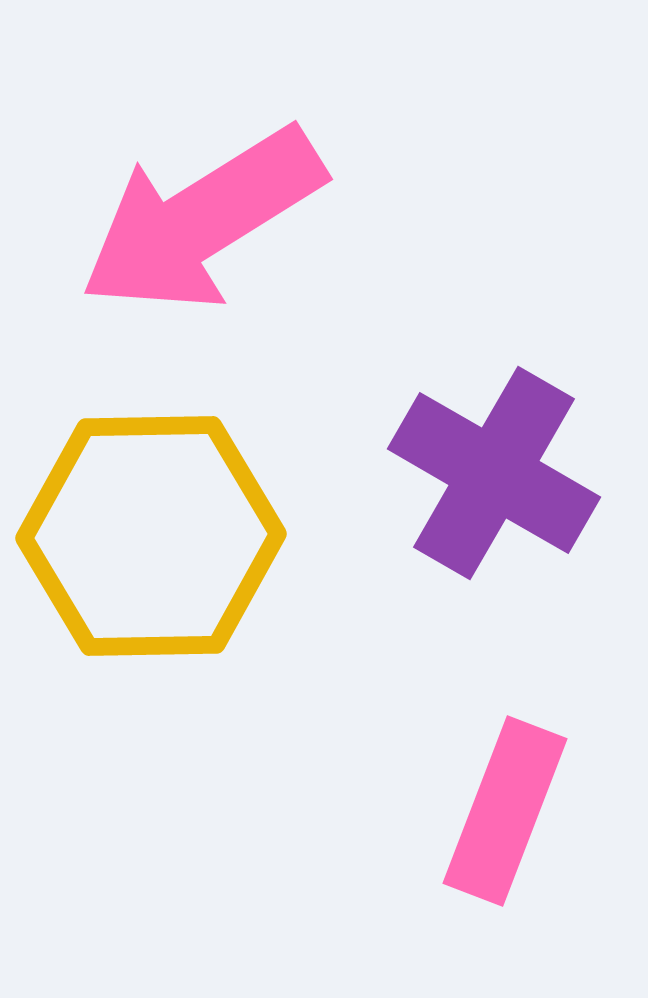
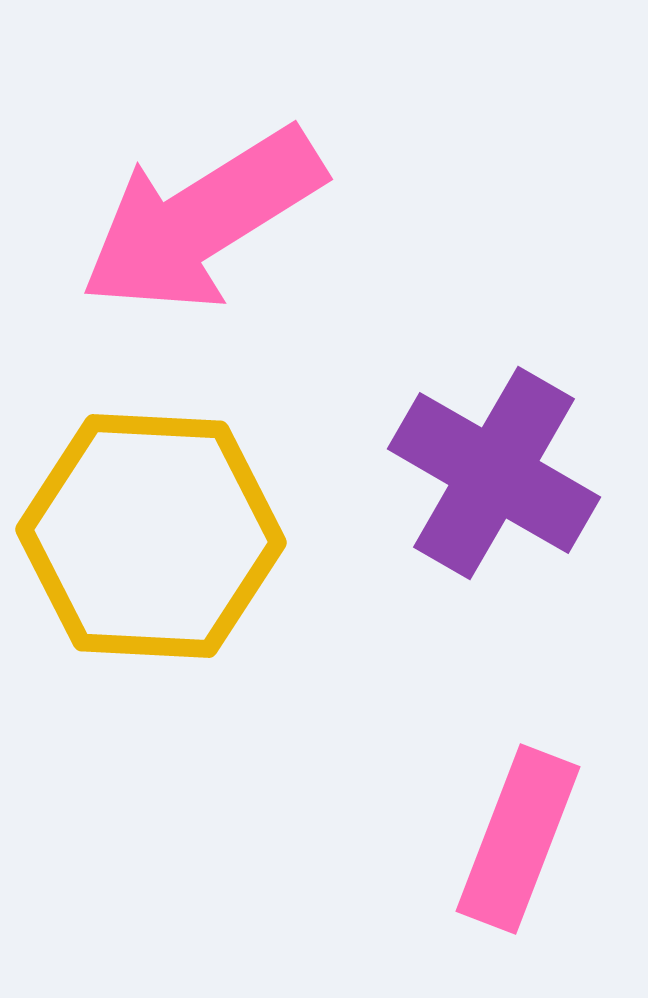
yellow hexagon: rotated 4 degrees clockwise
pink rectangle: moved 13 px right, 28 px down
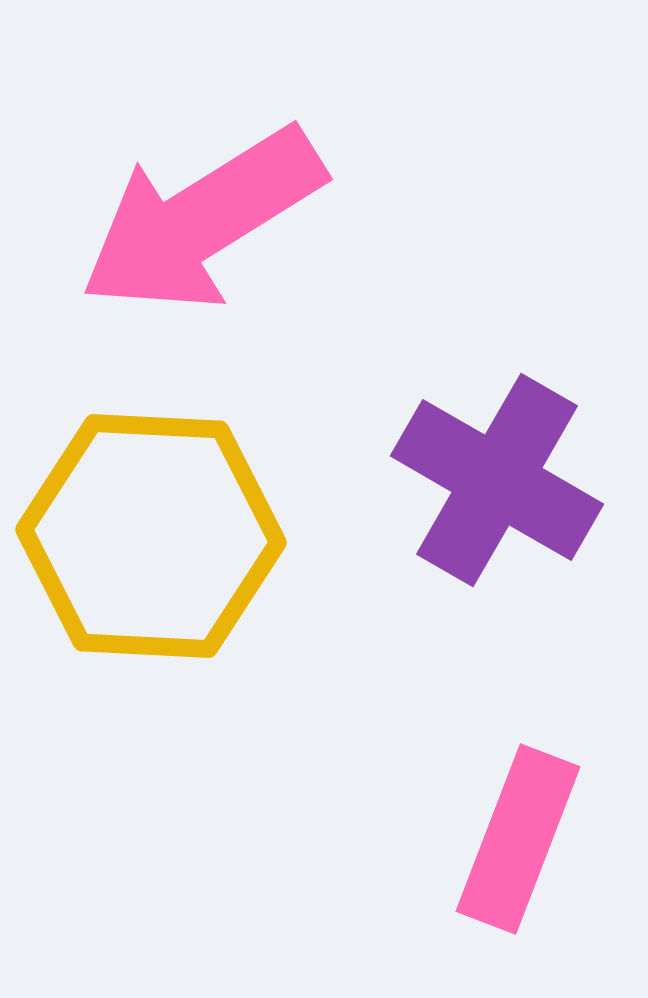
purple cross: moved 3 px right, 7 px down
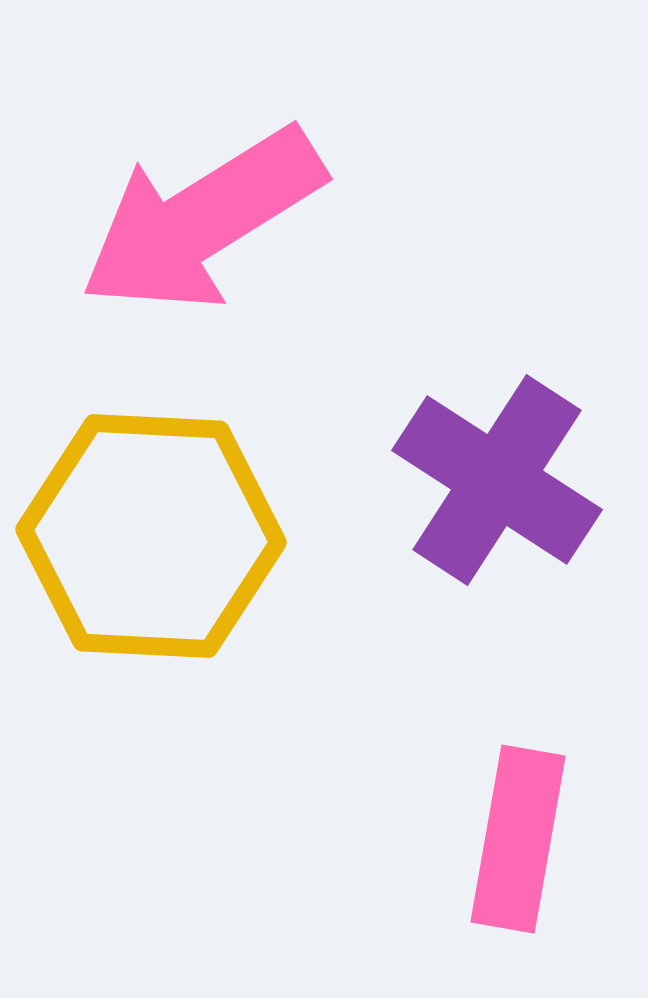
purple cross: rotated 3 degrees clockwise
pink rectangle: rotated 11 degrees counterclockwise
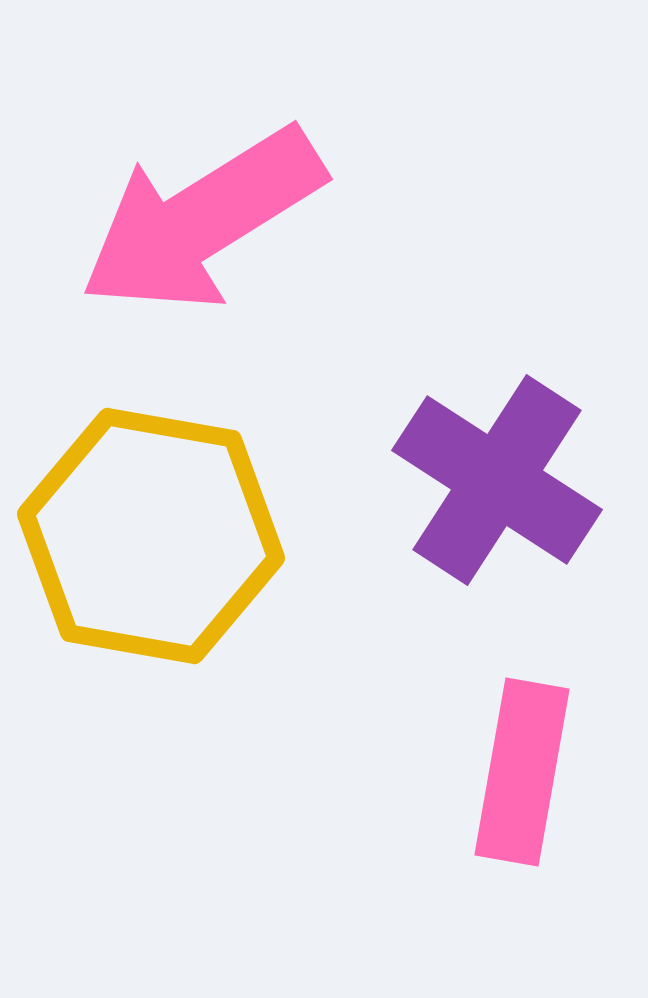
yellow hexagon: rotated 7 degrees clockwise
pink rectangle: moved 4 px right, 67 px up
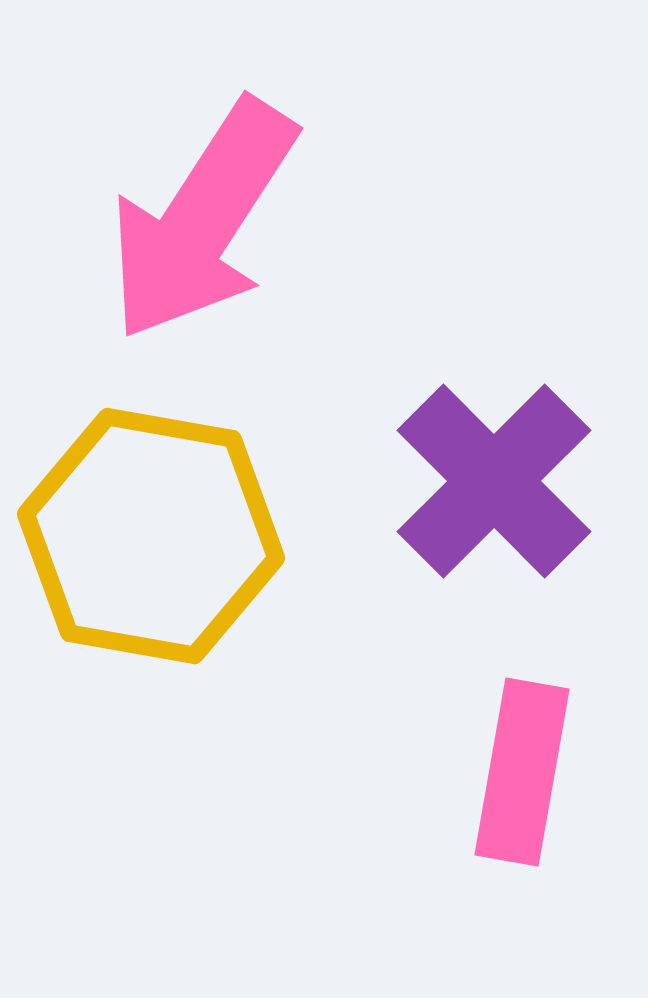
pink arrow: rotated 25 degrees counterclockwise
purple cross: moved 3 px left, 1 px down; rotated 12 degrees clockwise
